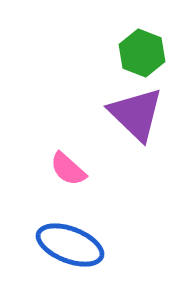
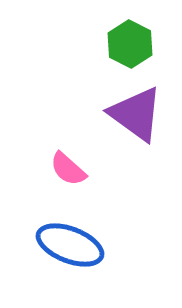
green hexagon: moved 12 px left, 9 px up; rotated 6 degrees clockwise
purple triangle: rotated 8 degrees counterclockwise
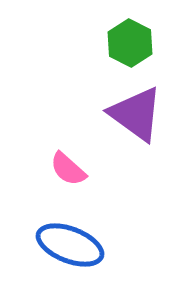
green hexagon: moved 1 px up
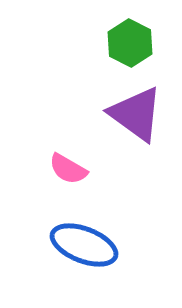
pink semicircle: rotated 12 degrees counterclockwise
blue ellipse: moved 14 px right
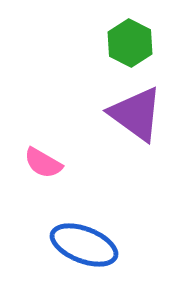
pink semicircle: moved 25 px left, 6 px up
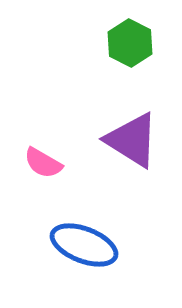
purple triangle: moved 4 px left, 26 px down; rotated 4 degrees counterclockwise
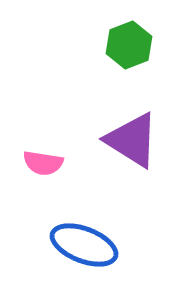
green hexagon: moved 1 px left, 2 px down; rotated 12 degrees clockwise
pink semicircle: rotated 21 degrees counterclockwise
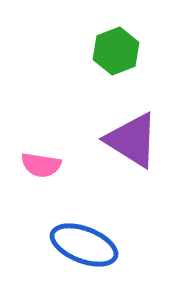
green hexagon: moved 13 px left, 6 px down
pink semicircle: moved 2 px left, 2 px down
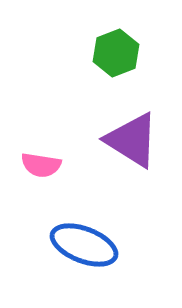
green hexagon: moved 2 px down
